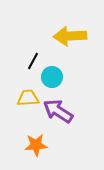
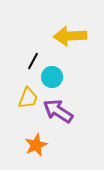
yellow trapezoid: rotated 115 degrees clockwise
orange star: rotated 20 degrees counterclockwise
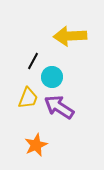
purple arrow: moved 1 px right, 4 px up
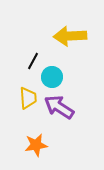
yellow trapezoid: rotated 25 degrees counterclockwise
orange star: rotated 15 degrees clockwise
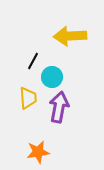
purple arrow: rotated 68 degrees clockwise
orange star: moved 2 px right, 7 px down
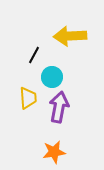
black line: moved 1 px right, 6 px up
orange star: moved 16 px right
